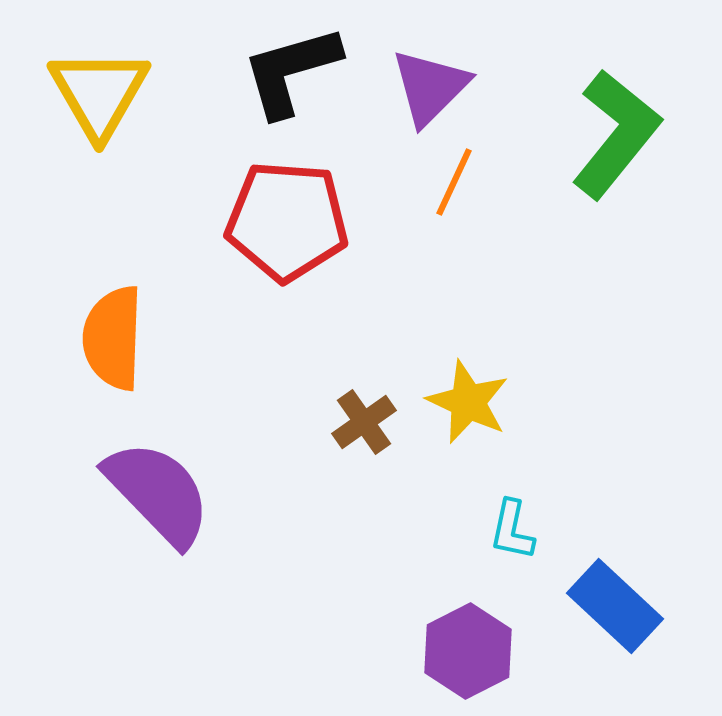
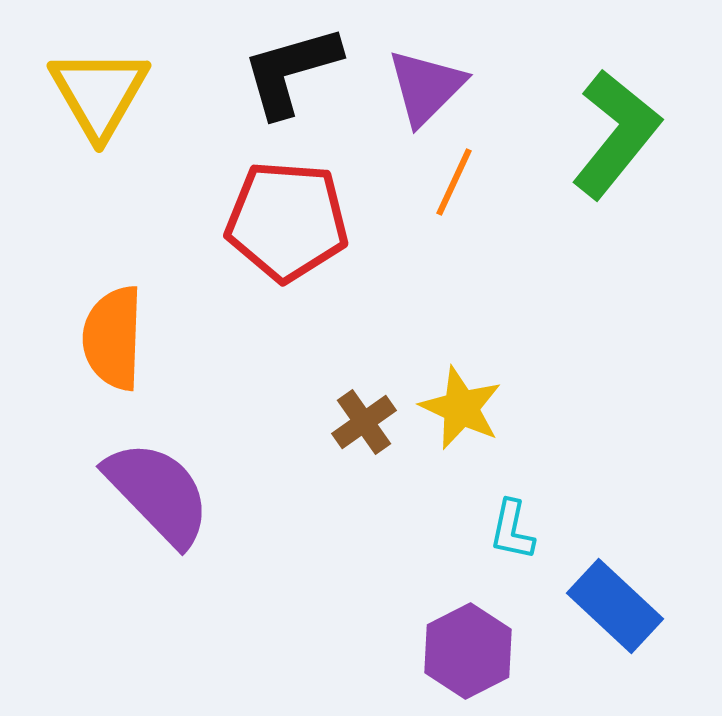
purple triangle: moved 4 px left
yellow star: moved 7 px left, 6 px down
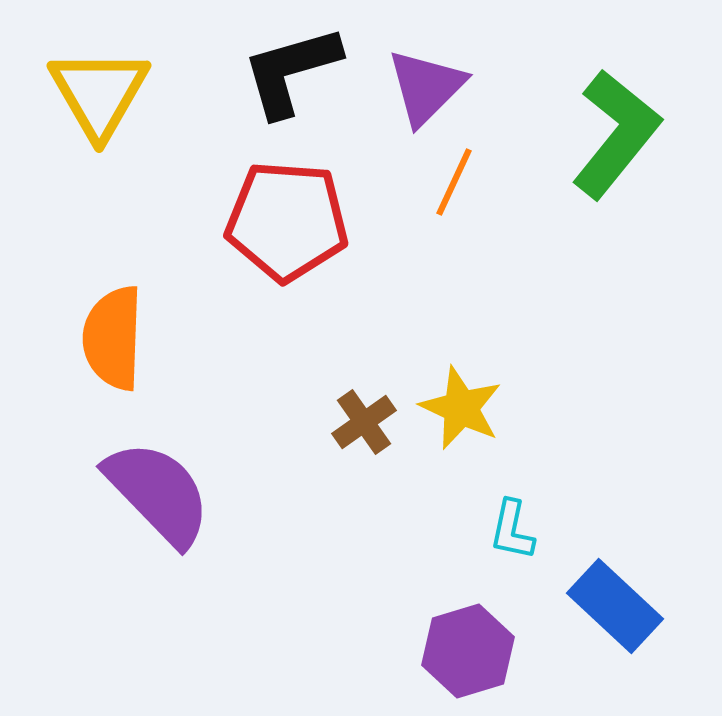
purple hexagon: rotated 10 degrees clockwise
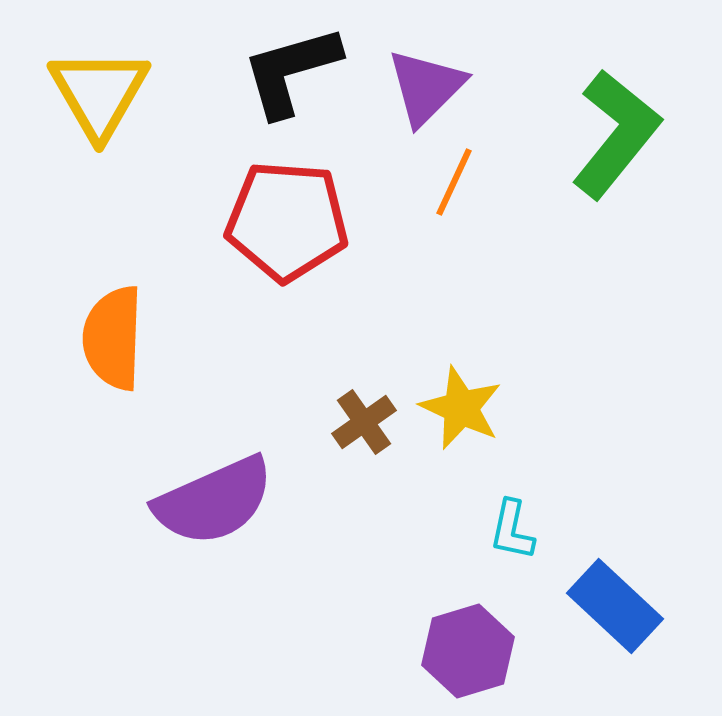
purple semicircle: moved 56 px right, 8 px down; rotated 110 degrees clockwise
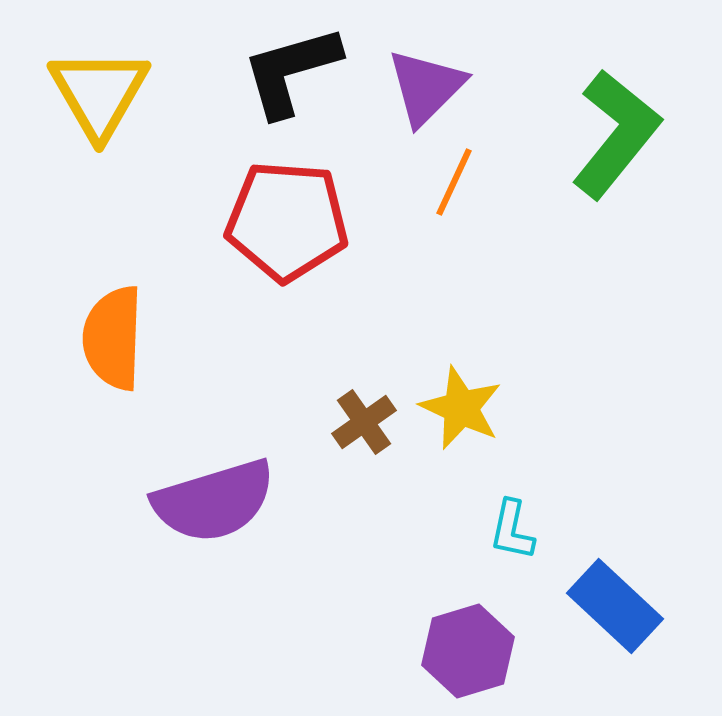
purple semicircle: rotated 7 degrees clockwise
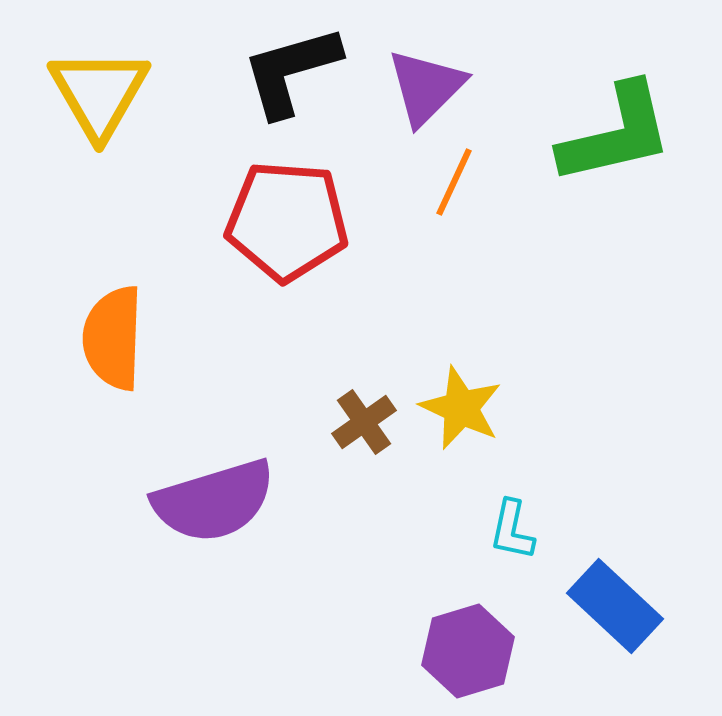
green L-shape: rotated 38 degrees clockwise
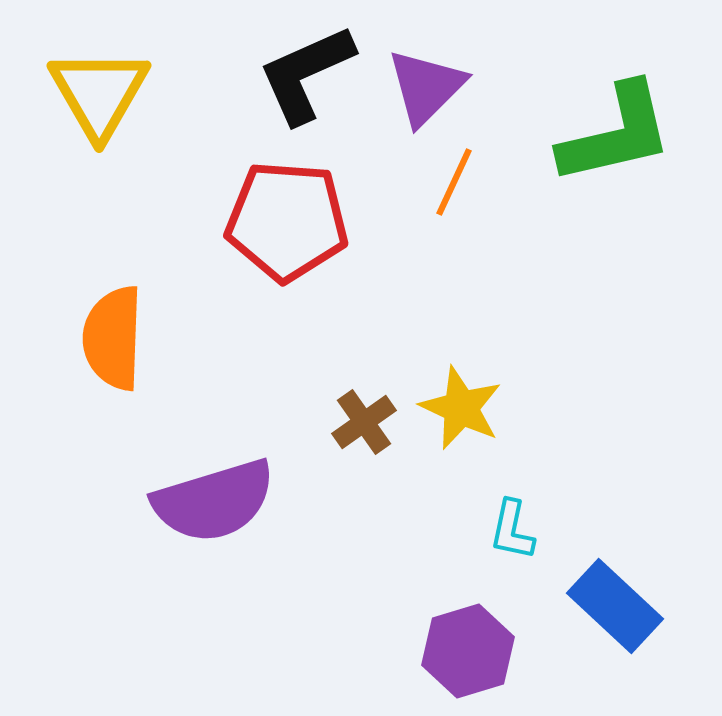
black L-shape: moved 15 px right, 3 px down; rotated 8 degrees counterclockwise
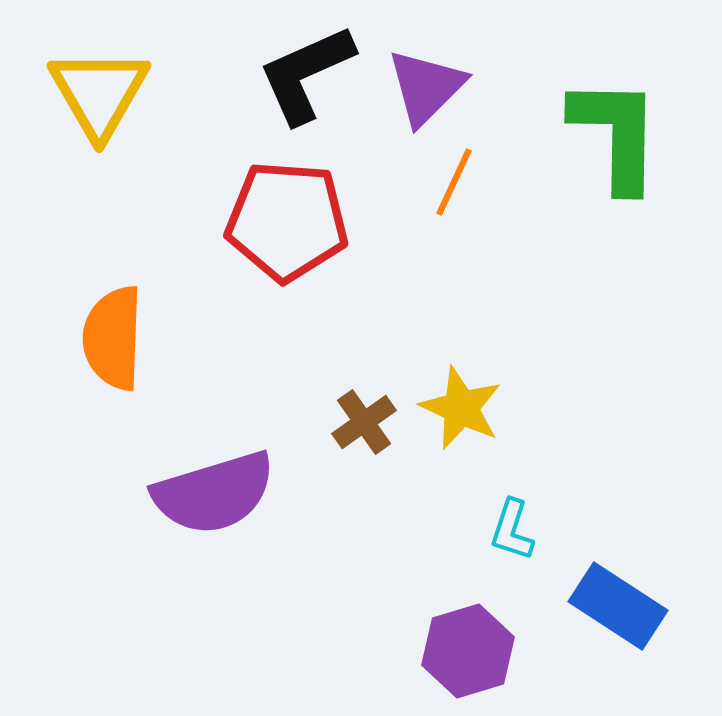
green L-shape: rotated 76 degrees counterclockwise
purple semicircle: moved 8 px up
cyan L-shape: rotated 6 degrees clockwise
blue rectangle: moved 3 px right; rotated 10 degrees counterclockwise
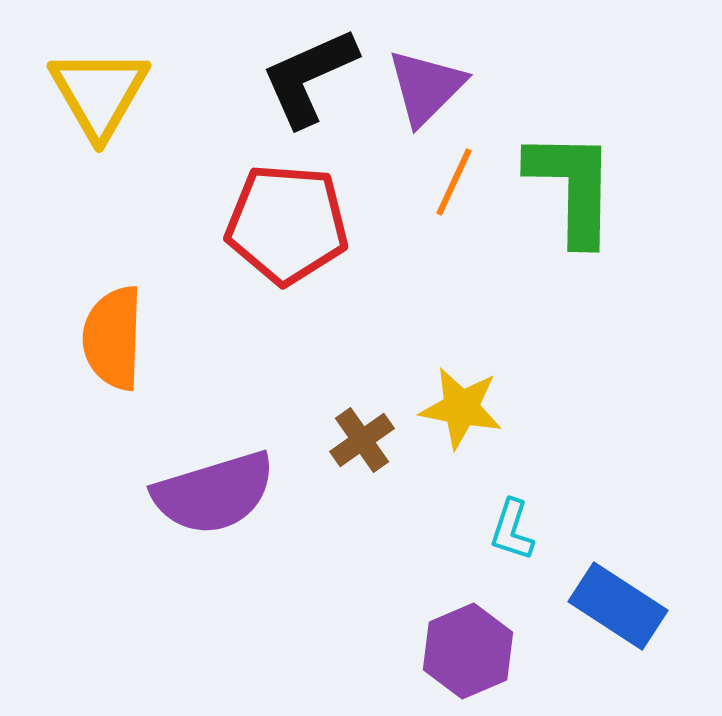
black L-shape: moved 3 px right, 3 px down
green L-shape: moved 44 px left, 53 px down
red pentagon: moved 3 px down
yellow star: rotated 14 degrees counterclockwise
brown cross: moved 2 px left, 18 px down
purple hexagon: rotated 6 degrees counterclockwise
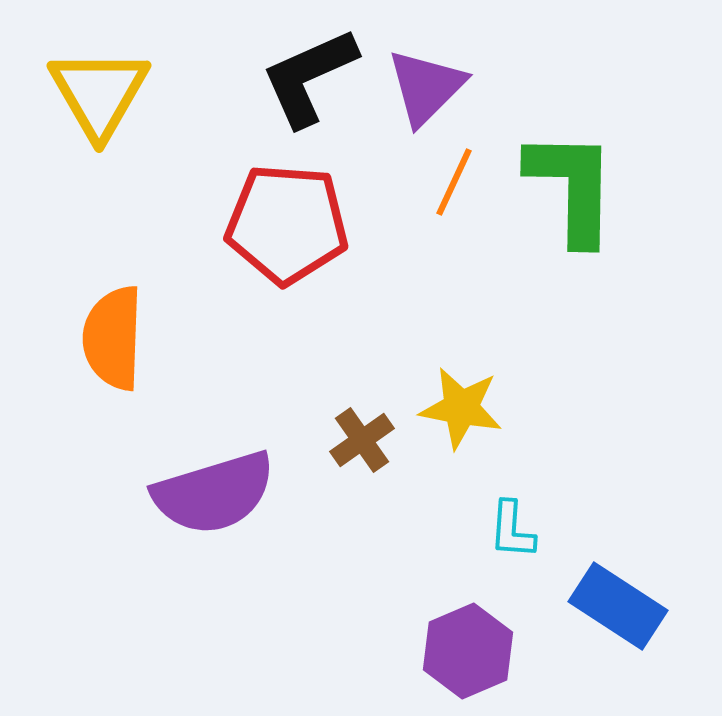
cyan L-shape: rotated 14 degrees counterclockwise
